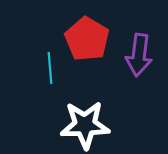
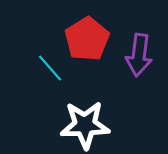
red pentagon: rotated 9 degrees clockwise
cyan line: rotated 36 degrees counterclockwise
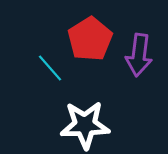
red pentagon: moved 3 px right
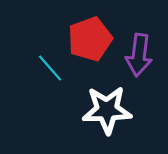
red pentagon: rotated 12 degrees clockwise
white star: moved 22 px right, 15 px up
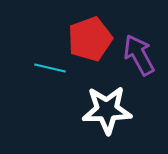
purple arrow: rotated 144 degrees clockwise
cyan line: rotated 36 degrees counterclockwise
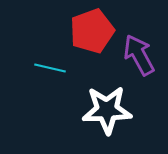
red pentagon: moved 2 px right, 8 px up
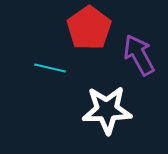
red pentagon: moved 3 px left, 3 px up; rotated 15 degrees counterclockwise
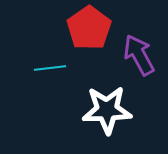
cyan line: rotated 20 degrees counterclockwise
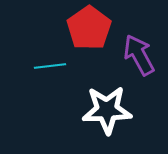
cyan line: moved 2 px up
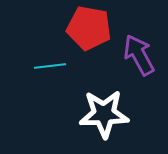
red pentagon: rotated 27 degrees counterclockwise
white star: moved 3 px left, 4 px down
